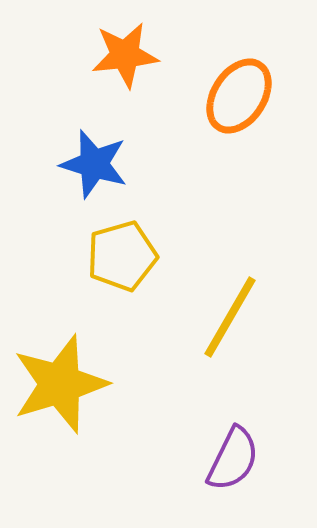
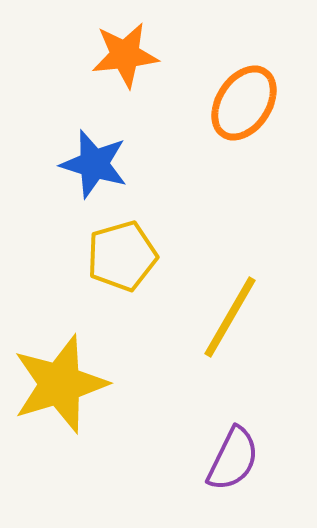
orange ellipse: moved 5 px right, 7 px down
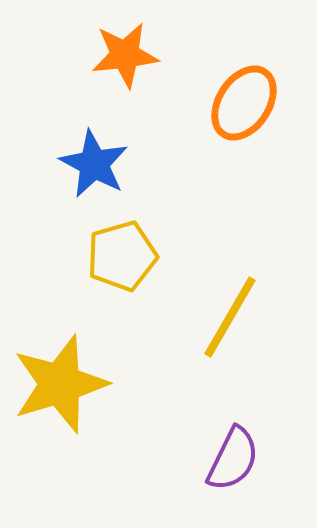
blue star: rotated 12 degrees clockwise
